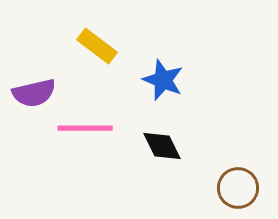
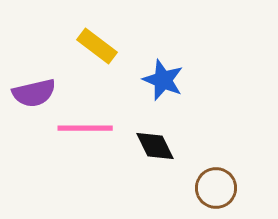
black diamond: moved 7 px left
brown circle: moved 22 px left
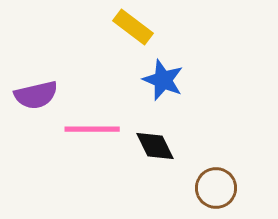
yellow rectangle: moved 36 px right, 19 px up
purple semicircle: moved 2 px right, 2 px down
pink line: moved 7 px right, 1 px down
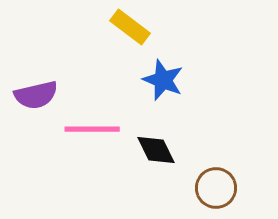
yellow rectangle: moved 3 px left
black diamond: moved 1 px right, 4 px down
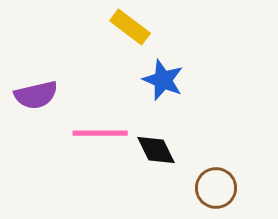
pink line: moved 8 px right, 4 px down
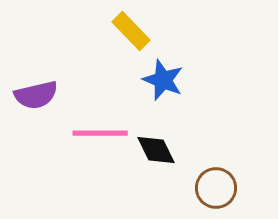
yellow rectangle: moved 1 px right, 4 px down; rotated 9 degrees clockwise
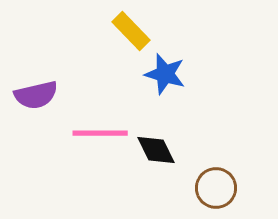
blue star: moved 2 px right, 6 px up; rotated 6 degrees counterclockwise
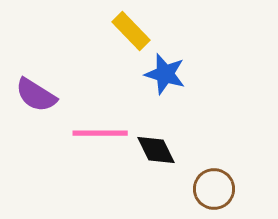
purple semicircle: rotated 45 degrees clockwise
brown circle: moved 2 px left, 1 px down
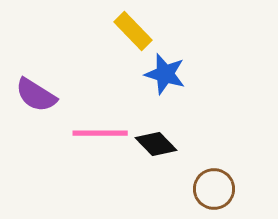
yellow rectangle: moved 2 px right
black diamond: moved 6 px up; rotated 18 degrees counterclockwise
